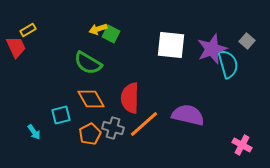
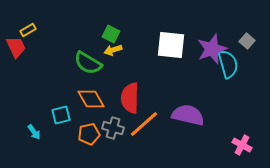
yellow arrow: moved 15 px right, 21 px down
orange pentagon: moved 1 px left; rotated 15 degrees clockwise
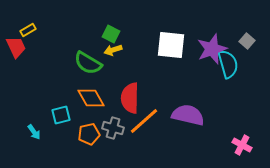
orange diamond: moved 1 px up
orange line: moved 3 px up
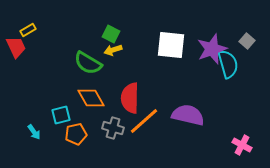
orange pentagon: moved 13 px left
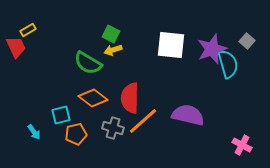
orange diamond: moved 2 px right; rotated 24 degrees counterclockwise
orange line: moved 1 px left
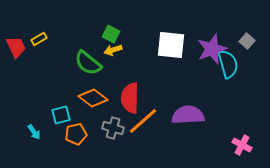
yellow rectangle: moved 11 px right, 9 px down
green semicircle: rotated 8 degrees clockwise
purple semicircle: rotated 16 degrees counterclockwise
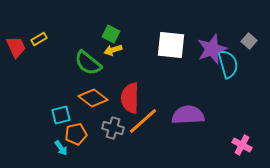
gray square: moved 2 px right
cyan arrow: moved 27 px right, 16 px down
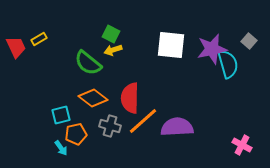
purple star: rotated 8 degrees clockwise
purple semicircle: moved 11 px left, 12 px down
gray cross: moved 3 px left, 2 px up
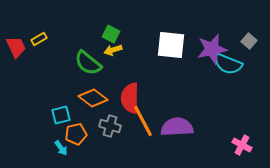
cyan semicircle: rotated 128 degrees clockwise
orange line: rotated 76 degrees counterclockwise
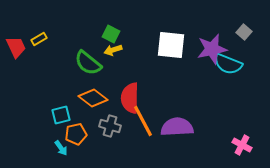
gray square: moved 5 px left, 9 px up
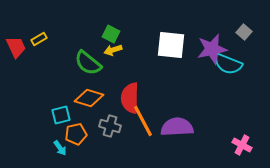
orange diamond: moved 4 px left; rotated 20 degrees counterclockwise
cyan arrow: moved 1 px left
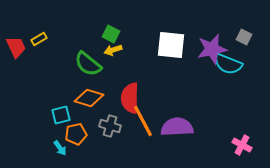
gray square: moved 5 px down; rotated 14 degrees counterclockwise
green semicircle: moved 1 px down
